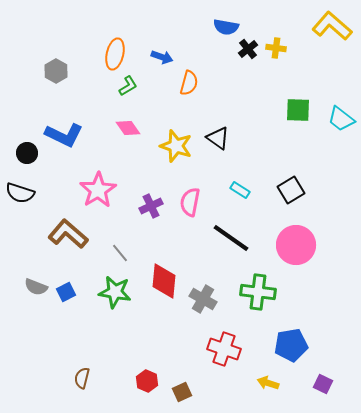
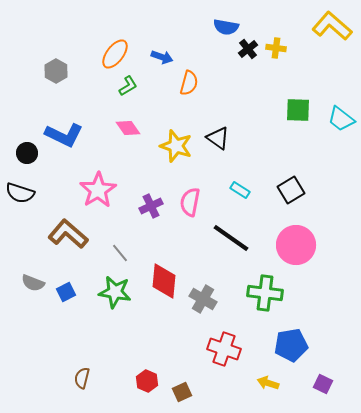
orange ellipse: rotated 24 degrees clockwise
gray semicircle: moved 3 px left, 4 px up
green cross: moved 7 px right, 1 px down
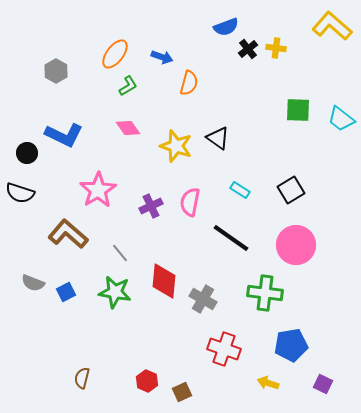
blue semicircle: rotated 30 degrees counterclockwise
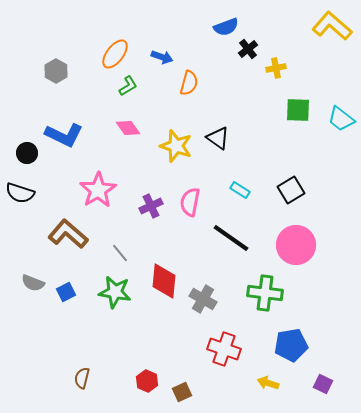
yellow cross: moved 20 px down; rotated 18 degrees counterclockwise
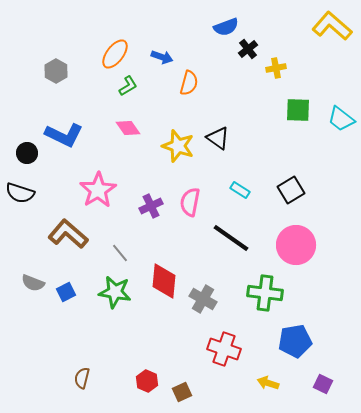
yellow star: moved 2 px right
blue pentagon: moved 4 px right, 4 px up
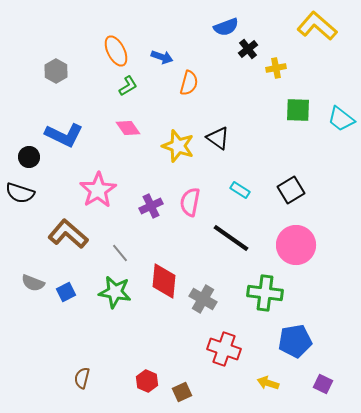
yellow L-shape: moved 15 px left
orange ellipse: moved 1 px right, 3 px up; rotated 64 degrees counterclockwise
black circle: moved 2 px right, 4 px down
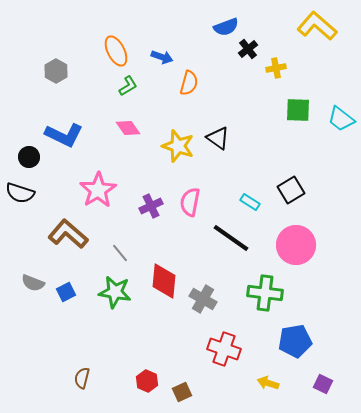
cyan rectangle: moved 10 px right, 12 px down
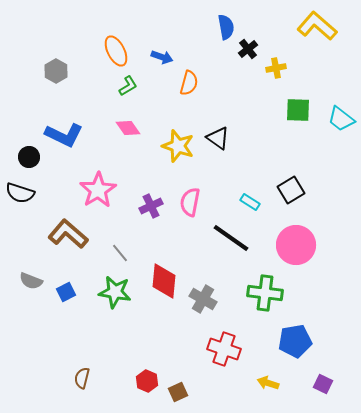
blue semicircle: rotated 80 degrees counterclockwise
gray semicircle: moved 2 px left, 2 px up
brown square: moved 4 px left
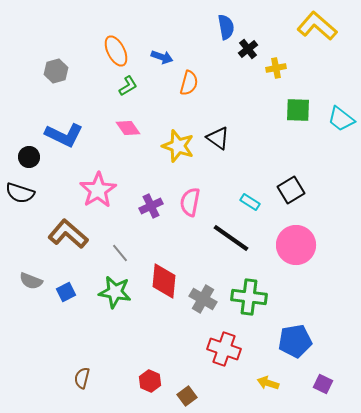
gray hexagon: rotated 15 degrees clockwise
green cross: moved 16 px left, 4 px down
red hexagon: moved 3 px right
brown square: moved 9 px right, 4 px down; rotated 12 degrees counterclockwise
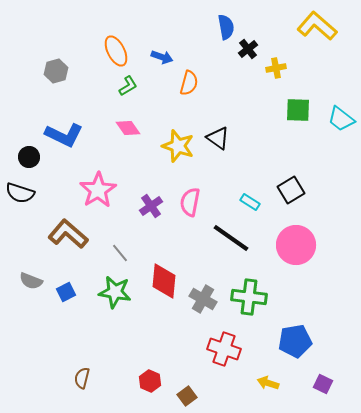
purple cross: rotated 10 degrees counterclockwise
